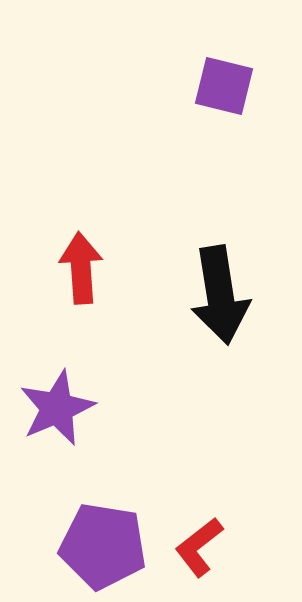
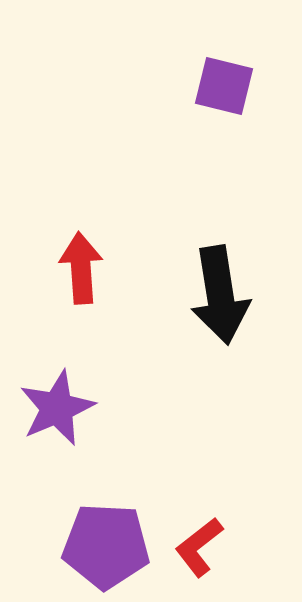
purple pentagon: moved 3 px right; rotated 6 degrees counterclockwise
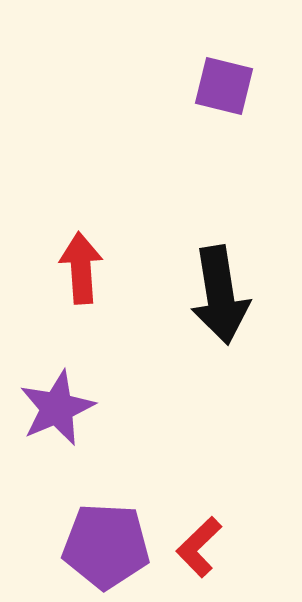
red L-shape: rotated 6 degrees counterclockwise
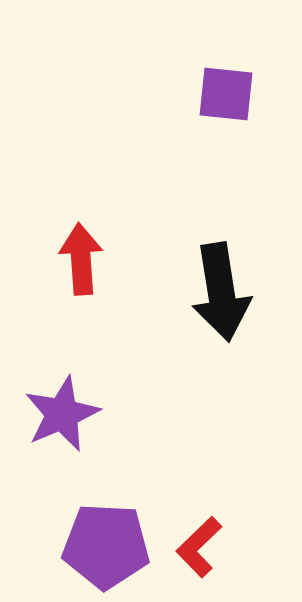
purple square: moved 2 px right, 8 px down; rotated 8 degrees counterclockwise
red arrow: moved 9 px up
black arrow: moved 1 px right, 3 px up
purple star: moved 5 px right, 6 px down
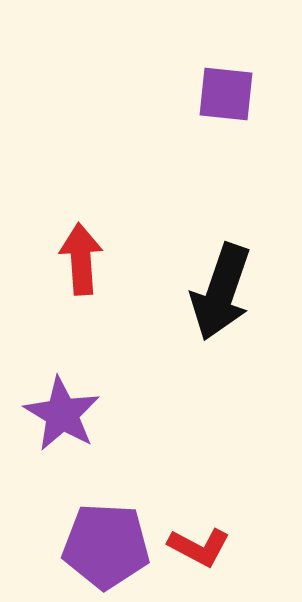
black arrow: rotated 28 degrees clockwise
purple star: rotated 18 degrees counterclockwise
red L-shape: rotated 108 degrees counterclockwise
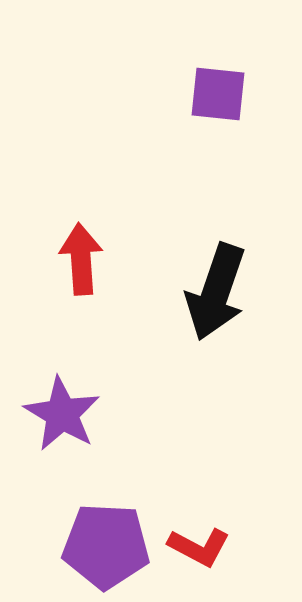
purple square: moved 8 px left
black arrow: moved 5 px left
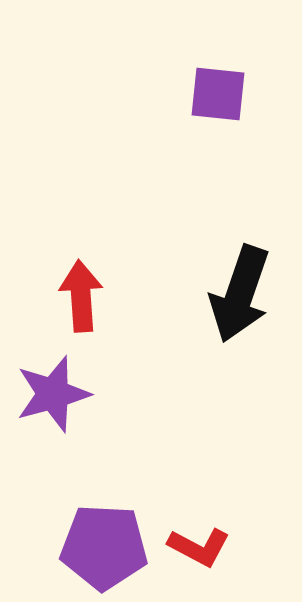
red arrow: moved 37 px down
black arrow: moved 24 px right, 2 px down
purple star: moved 9 px left, 20 px up; rotated 26 degrees clockwise
purple pentagon: moved 2 px left, 1 px down
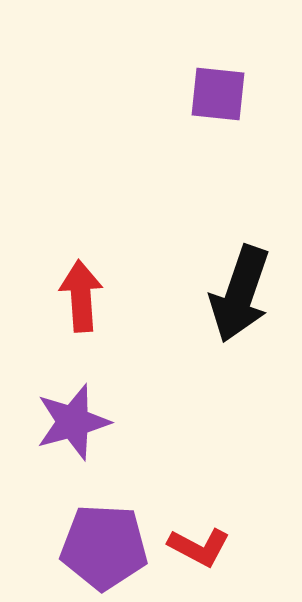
purple star: moved 20 px right, 28 px down
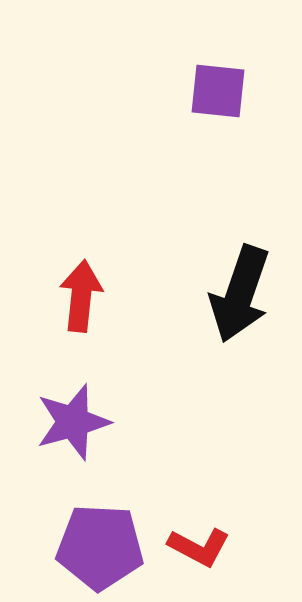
purple square: moved 3 px up
red arrow: rotated 10 degrees clockwise
purple pentagon: moved 4 px left
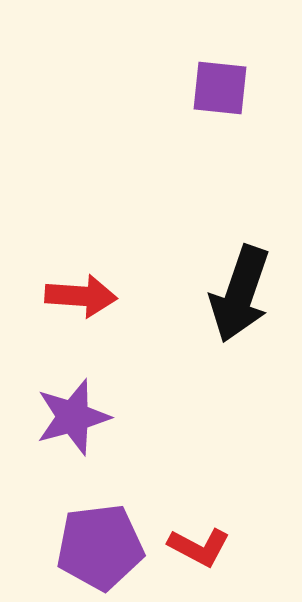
purple square: moved 2 px right, 3 px up
red arrow: rotated 88 degrees clockwise
purple star: moved 5 px up
purple pentagon: rotated 10 degrees counterclockwise
